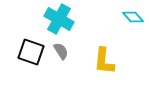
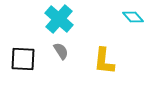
cyan cross: rotated 12 degrees clockwise
black square: moved 8 px left, 7 px down; rotated 16 degrees counterclockwise
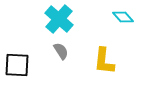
cyan diamond: moved 10 px left
black square: moved 6 px left, 6 px down
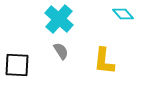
cyan diamond: moved 3 px up
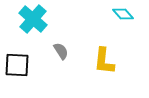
cyan cross: moved 26 px left
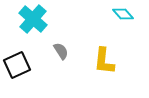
black square: rotated 28 degrees counterclockwise
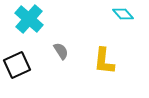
cyan cross: moved 4 px left
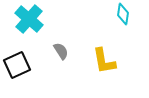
cyan diamond: rotated 50 degrees clockwise
yellow L-shape: rotated 16 degrees counterclockwise
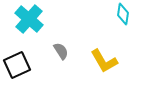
yellow L-shape: rotated 20 degrees counterclockwise
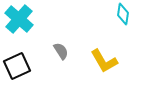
cyan cross: moved 10 px left
black square: moved 1 px down
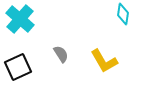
cyan cross: moved 1 px right
gray semicircle: moved 3 px down
black square: moved 1 px right, 1 px down
